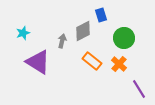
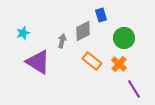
purple line: moved 5 px left
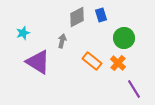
gray diamond: moved 6 px left, 14 px up
orange cross: moved 1 px left, 1 px up
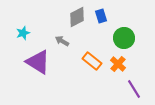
blue rectangle: moved 1 px down
gray arrow: rotated 72 degrees counterclockwise
orange cross: moved 1 px down
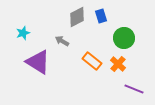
purple line: rotated 36 degrees counterclockwise
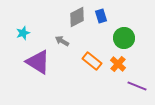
purple line: moved 3 px right, 3 px up
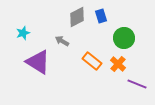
purple line: moved 2 px up
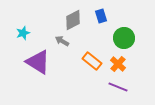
gray diamond: moved 4 px left, 3 px down
purple line: moved 19 px left, 3 px down
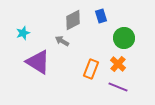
orange rectangle: moved 1 px left, 8 px down; rotated 72 degrees clockwise
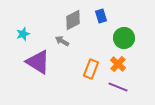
cyan star: moved 1 px down
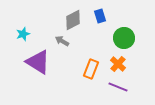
blue rectangle: moved 1 px left
